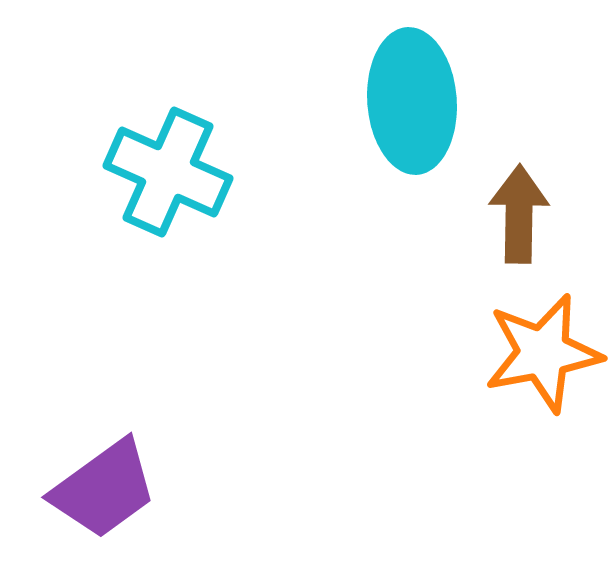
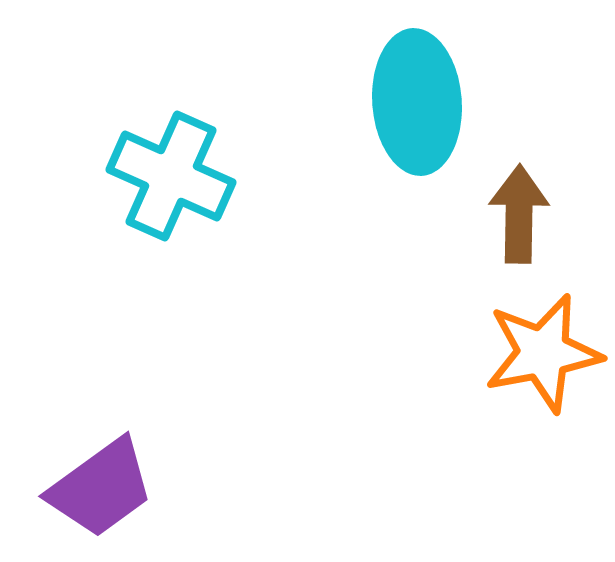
cyan ellipse: moved 5 px right, 1 px down
cyan cross: moved 3 px right, 4 px down
purple trapezoid: moved 3 px left, 1 px up
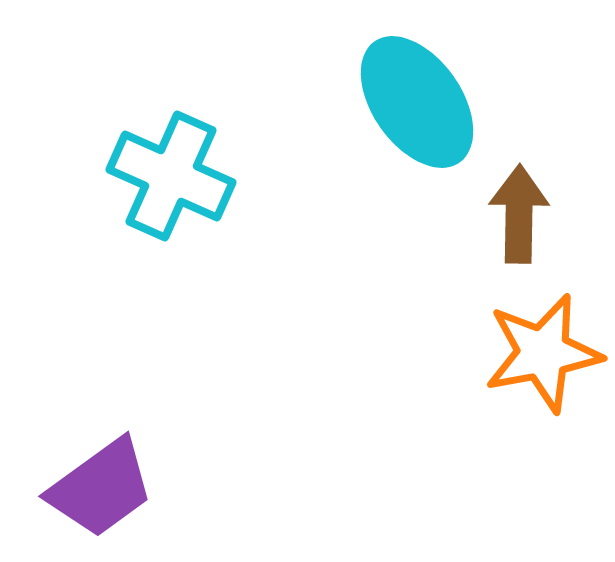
cyan ellipse: rotated 31 degrees counterclockwise
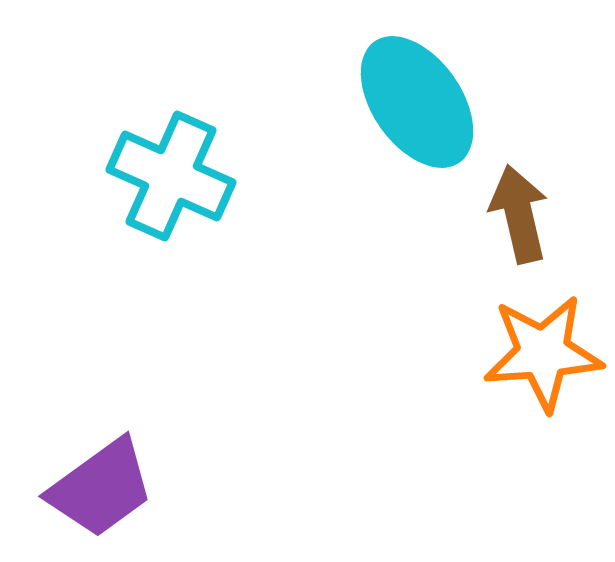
brown arrow: rotated 14 degrees counterclockwise
orange star: rotated 7 degrees clockwise
